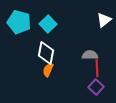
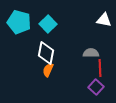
white triangle: rotated 49 degrees clockwise
gray semicircle: moved 1 px right, 2 px up
red line: moved 3 px right
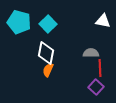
white triangle: moved 1 px left, 1 px down
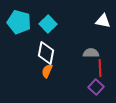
orange semicircle: moved 1 px left, 1 px down
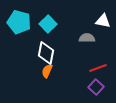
gray semicircle: moved 4 px left, 15 px up
red line: moved 2 px left; rotated 72 degrees clockwise
